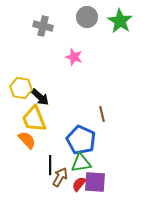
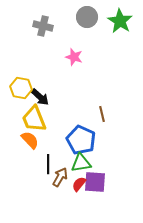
orange semicircle: moved 3 px right
black line: moved 2 px left, 1 px up
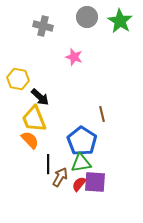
yellow hexagon: moved 3 px left, 9 px up
blue pentagon: moved 1 px right, 1 px down; rotated 8 degrees clockwise
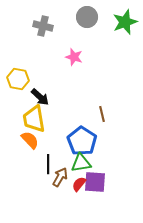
green star: moved 5 px right, 1 px down; rotated 20 degrees clockwise
yellow trapezoid: rotated 12 degrees clockwise
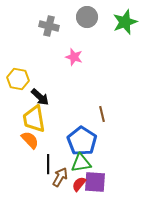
gray cross: moved 6 px right
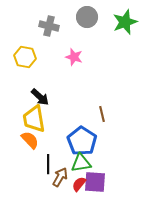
yellow hexagon: moved 7 px right, 22 px up
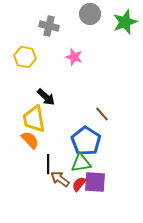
gray circle: moved 3 px right, 3 px up
black arrow: moved 6 px right
brown line: rotated 28 degrees counterclockwise
blue pentagon: moved 4 px right
brown arrow: moved 2 px down; rotated 84 degrees counterclockwise
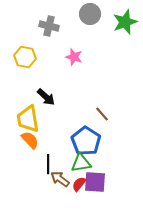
yellow trapezoid: moved 6 px left
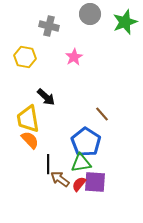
pink star: rotated 24 degrees clockwise
blue pentagon: moved 1 px down
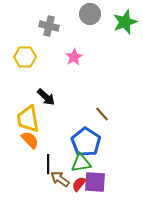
yellow hexagon: rotated 10 degrees counterclockwise
